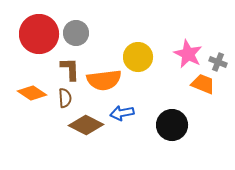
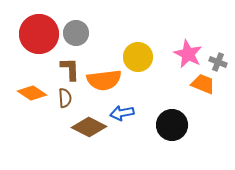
brown diamond: moved 3 px right, 2 px down
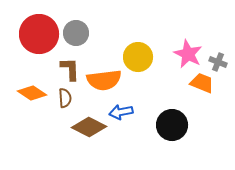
orange trapezoid: moved 1 px left, 1 px up
blue arrow: moved 1 px left, 1 px up
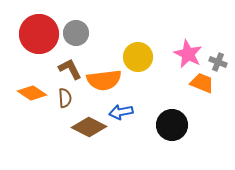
brown L-shape: rotated 25 degrees counterclockwise
